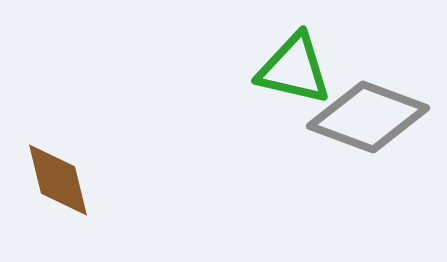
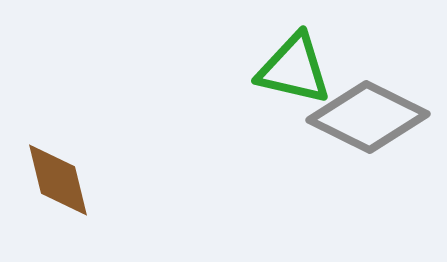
gray diamond: rotated 6 degrees clockwise
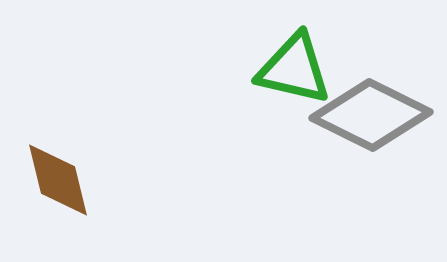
gray diamond: moved 3 px right, 2 px up
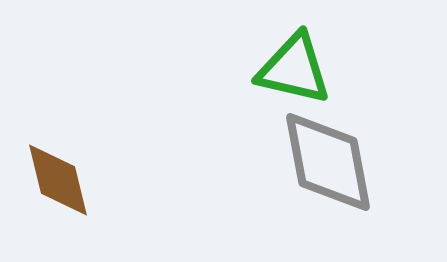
gray diamond: moved 43 px left, 47 px down; rotated 53 degrees clockwise
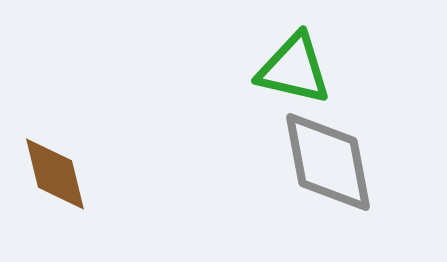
brown diamond: moved 3 px left, 6 px up
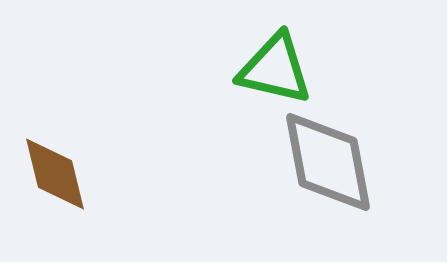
green triangle: moved 19 px left
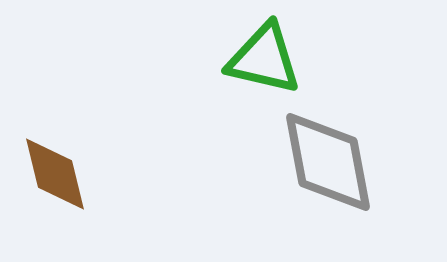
green triangle: moved 11 px left, 10 px up
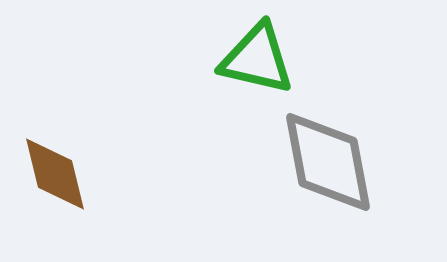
green triangle: moved 7 px left
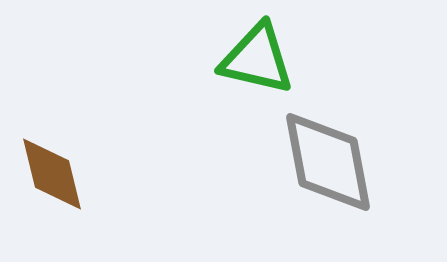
brown diamond: moved 3 px left
